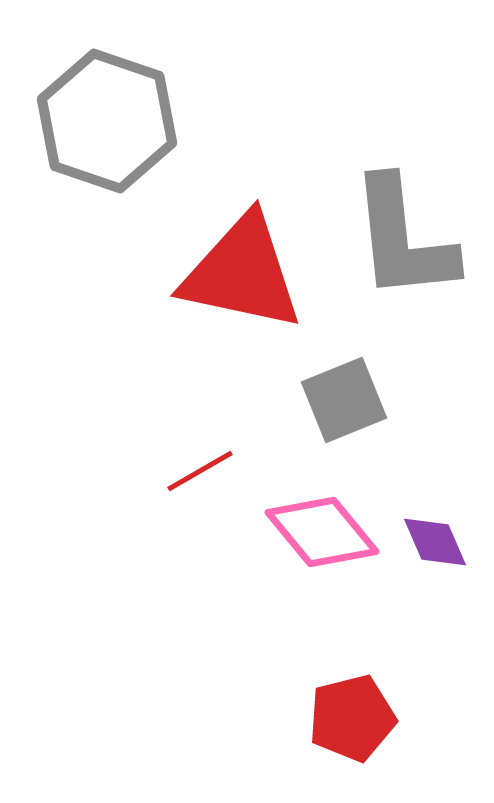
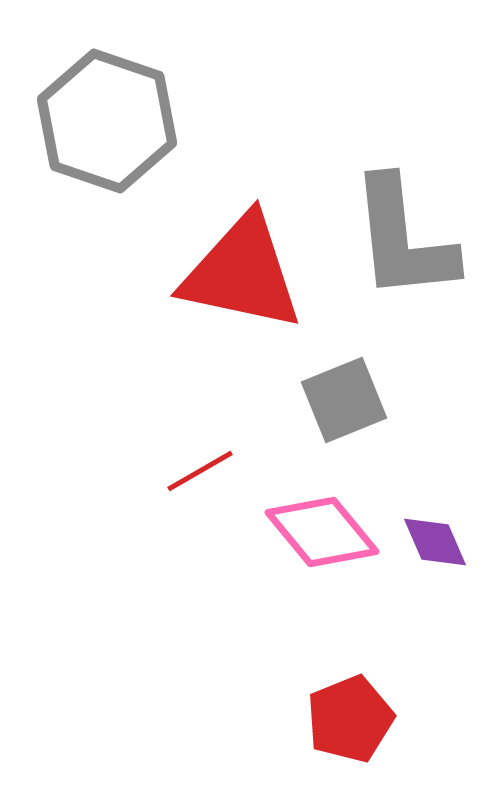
red pentagon: moved 2 px left, 1 px down; rotated 8 degrees counterclockwise
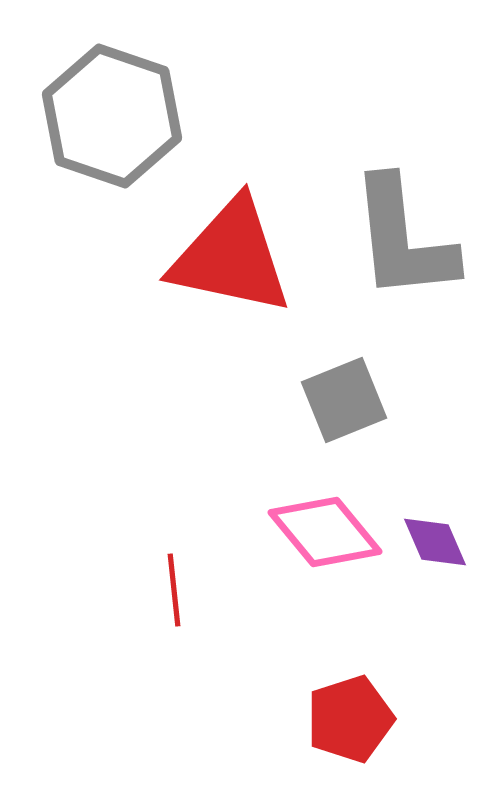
gray hexagon: moved 5 px right, 5 px up
red triangle: moved 11 px left, 16 px up
red line: moved 26 px left, 119 px down; rotated 66 degrees counterclockwise
pink diamond: moved 3 px right
red pentagon: rotated 4 degrees clockwise
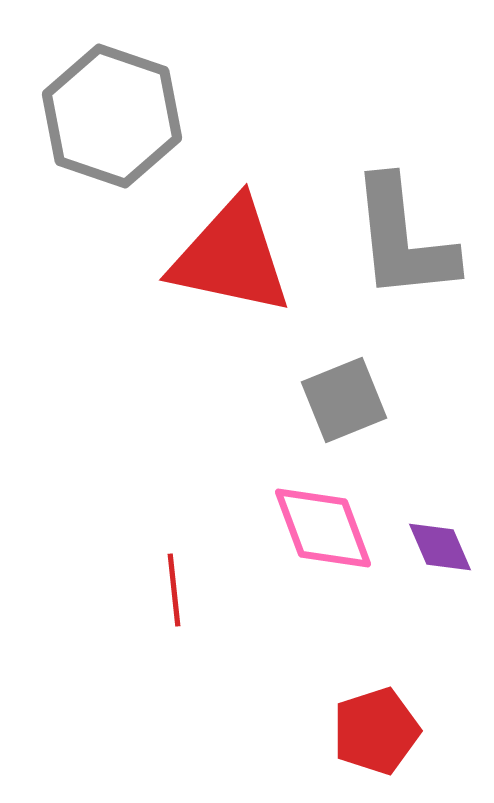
pink diamond: moved 2 px left, 4 px up; rotated 19 degrees clockwise
purple diamond: moved 5 px right, 5 px down
red pentagon: moved 26 px right, 12 px down
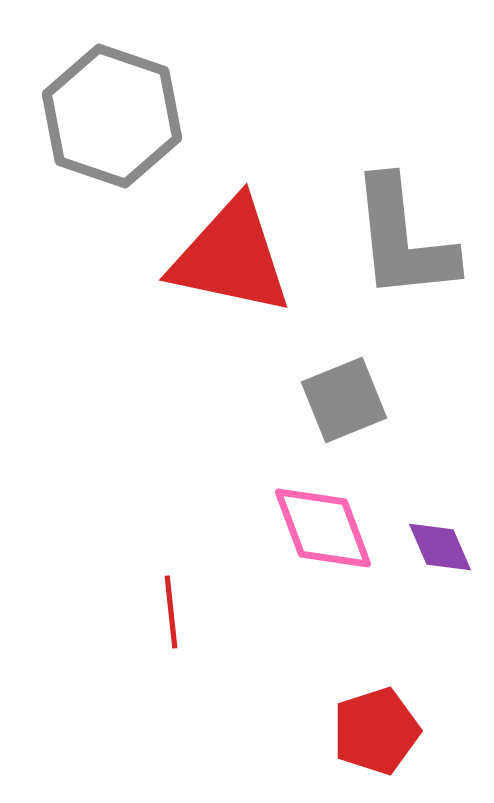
red line: moved 3 px left, 22 px down
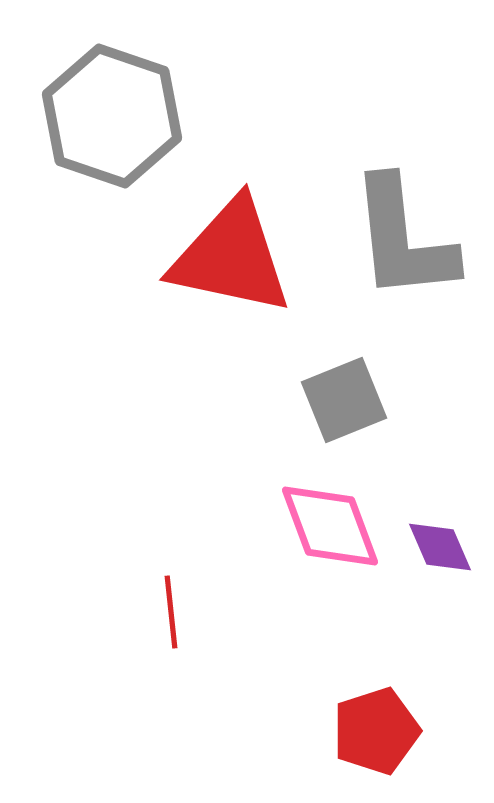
pink diamond: moved 7 px right, 2 px up
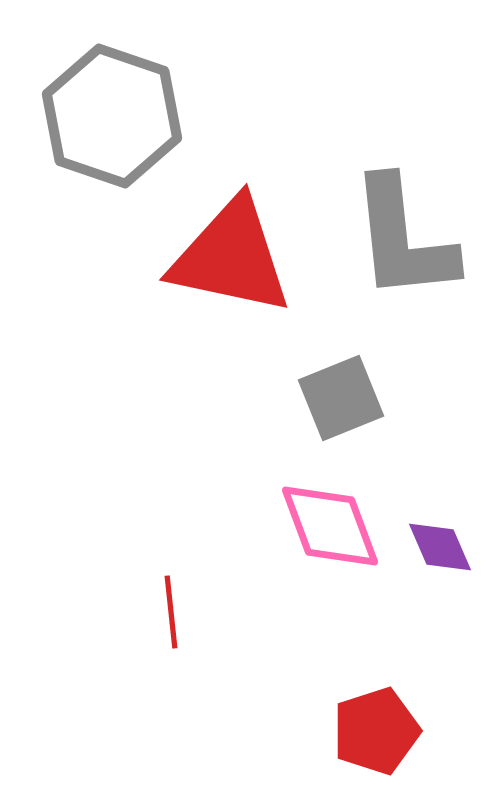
gray square: moved 3 px left, 2 px up
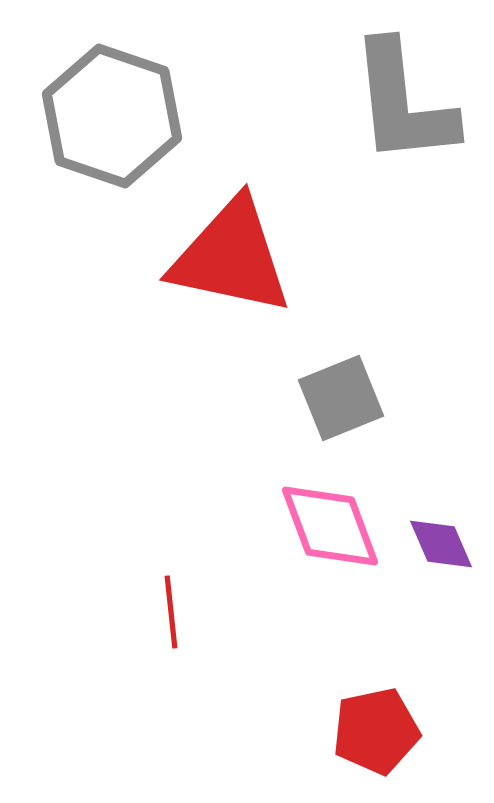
gray L-shape: moved 136 px up
purple diamond: moved 1 px right, 3 px up
red pentagon: rotated 6 degrees clockwise
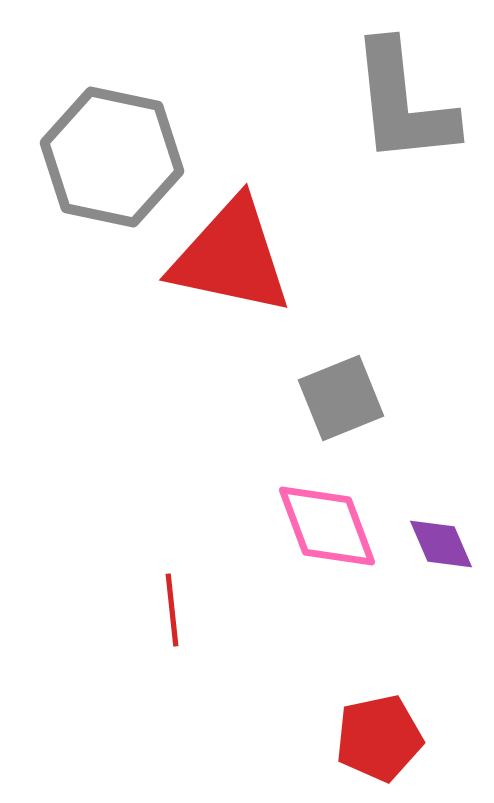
gray hexagon: moved 41 px down; rotated 7 degrees counterclockwise
pink diamond: moved 3 px left
red line: moved 1 px right, 2 px up
red pentagon: moved 3 px right, 7 px down
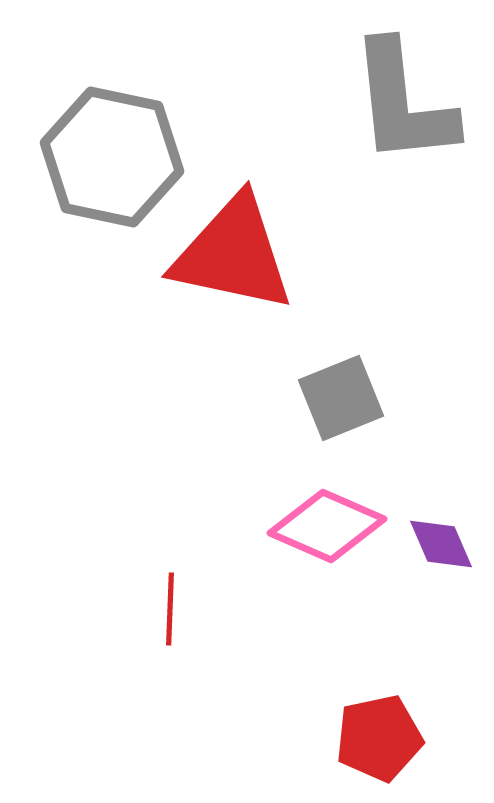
red triangle: moved 2 px right, 3 px up
pink diamond: rotated 46 degrees counterclockwise
red line: moved 2 px left, 1 px up; rotated 8 degrees clockwise
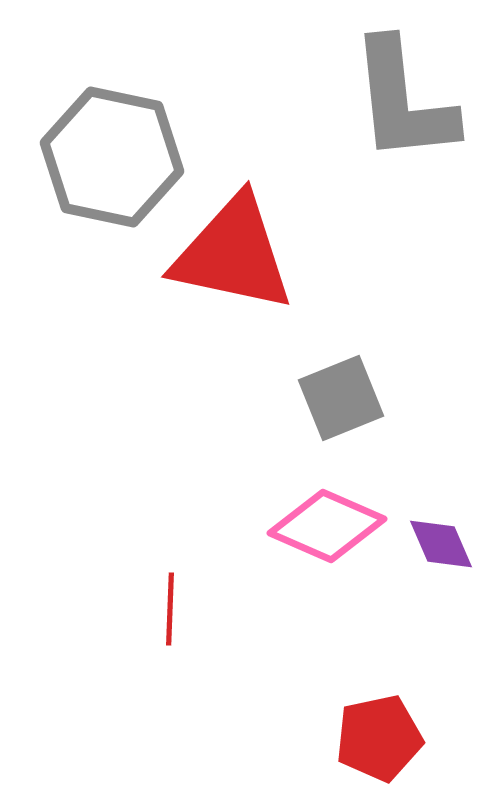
gray L-shape: moved 2 px up
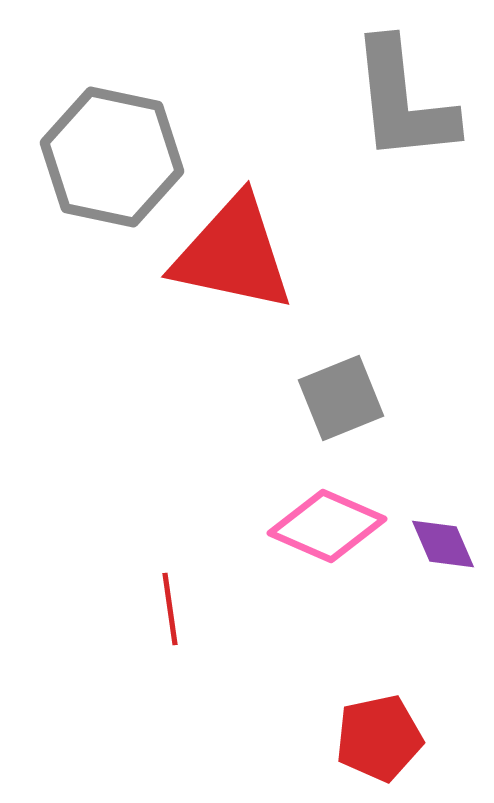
purple diamond: moved 2 px right
red line: rotated 10 degrees counterclockwise
